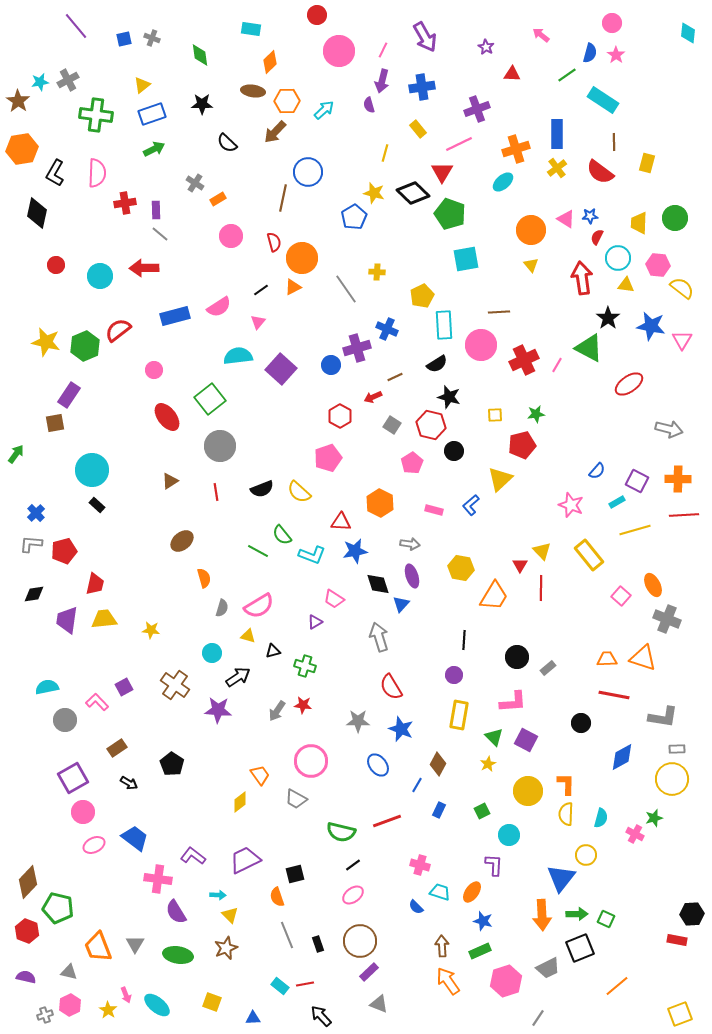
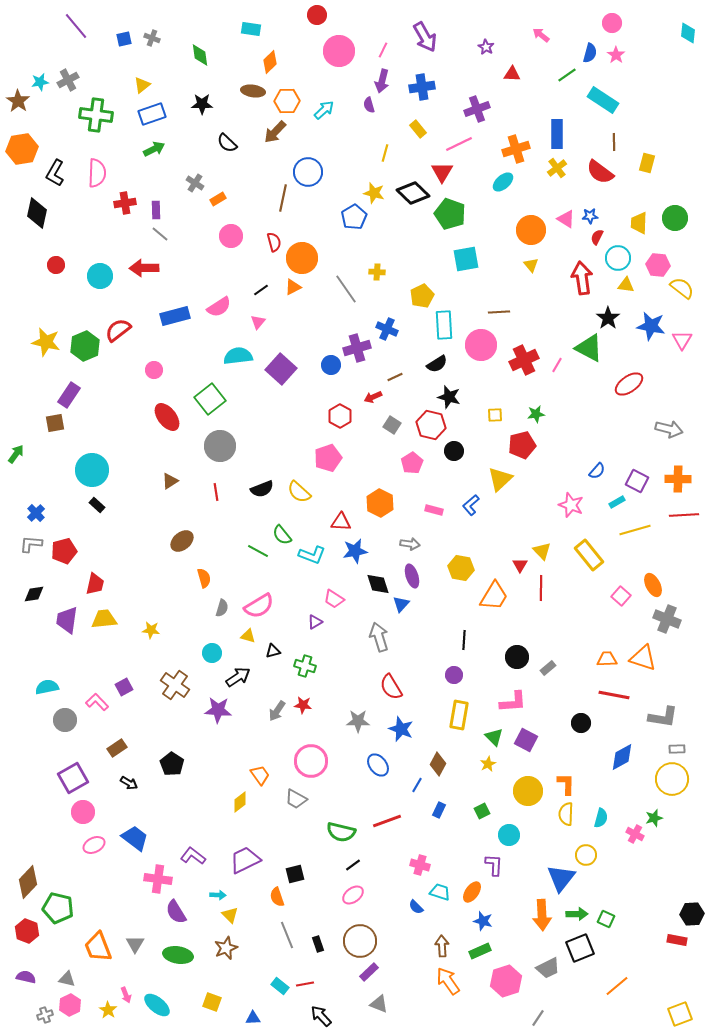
gray triangle at (69, 972): moved 2 px left, 7 px down
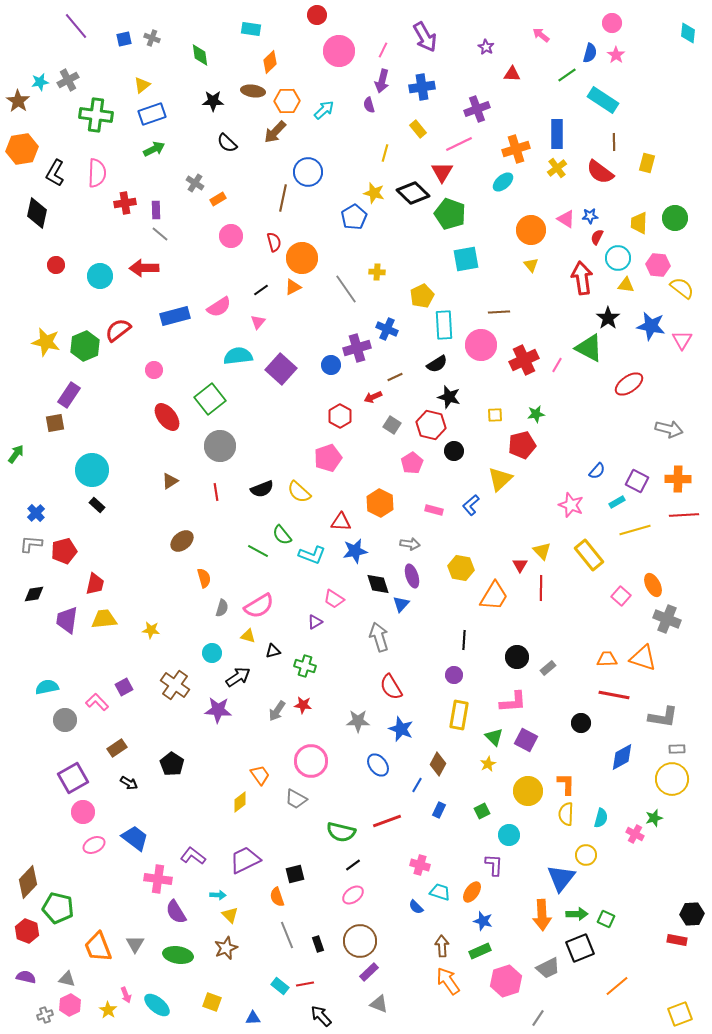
black star at (202, 104): moved 11 px right, 3 px up
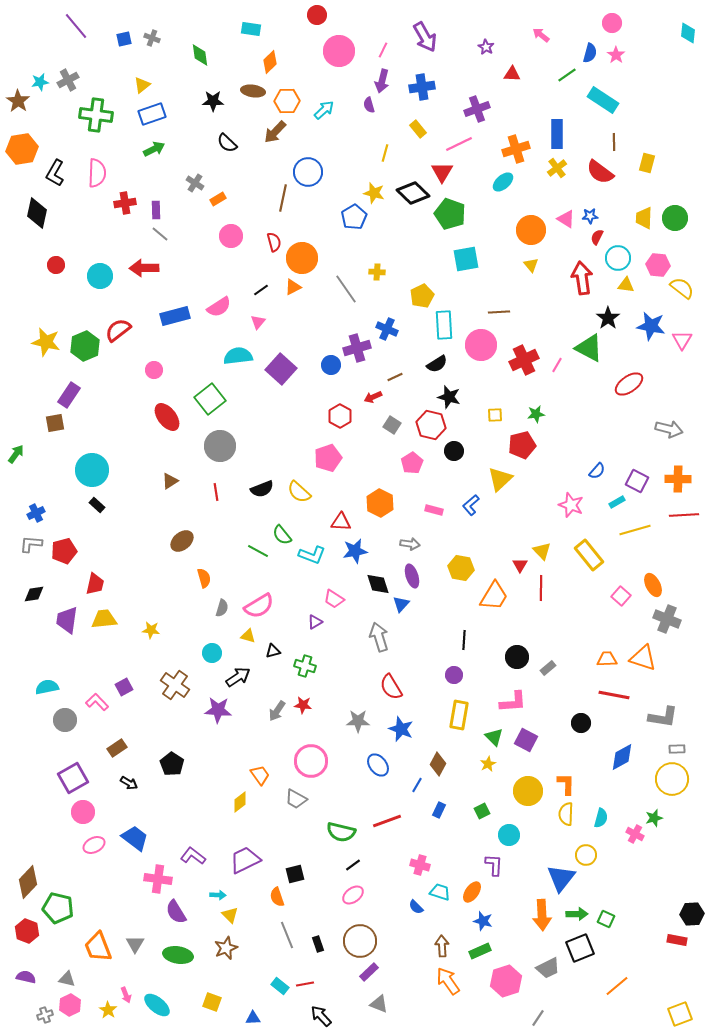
yellow trapezoid at (639, 223): moved 5 px right, 5 px up
blue cross at (36, 513): rotated 18 degrees clockwise
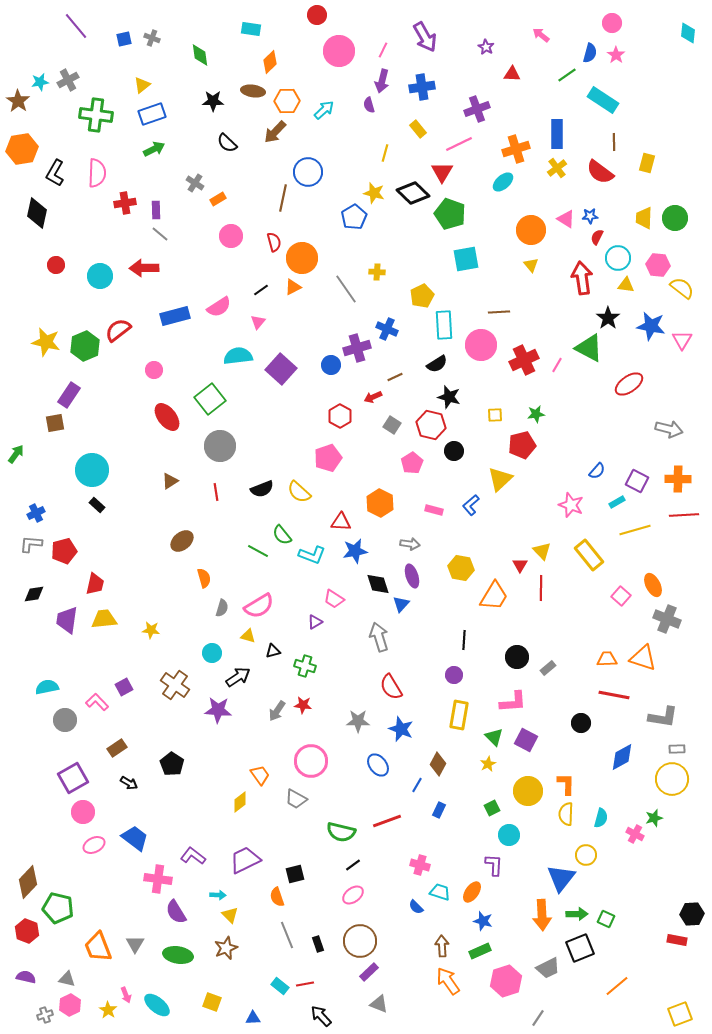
green square at (482, 811): moved 10 px right, 3 px up
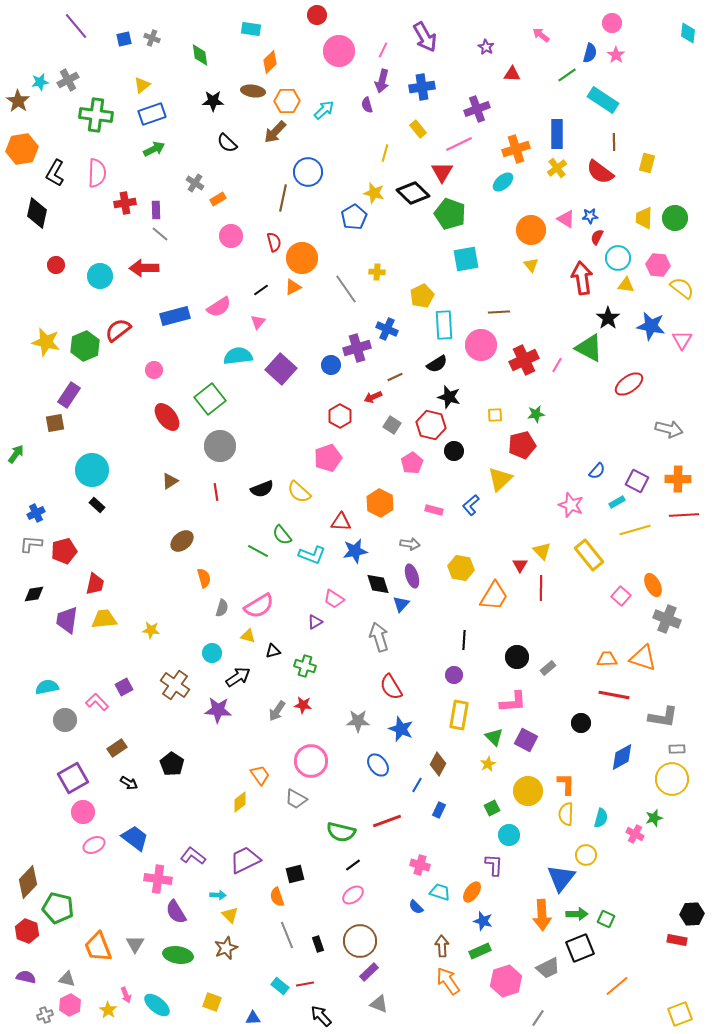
purple semicircle at (369, 105): moved 2 px left
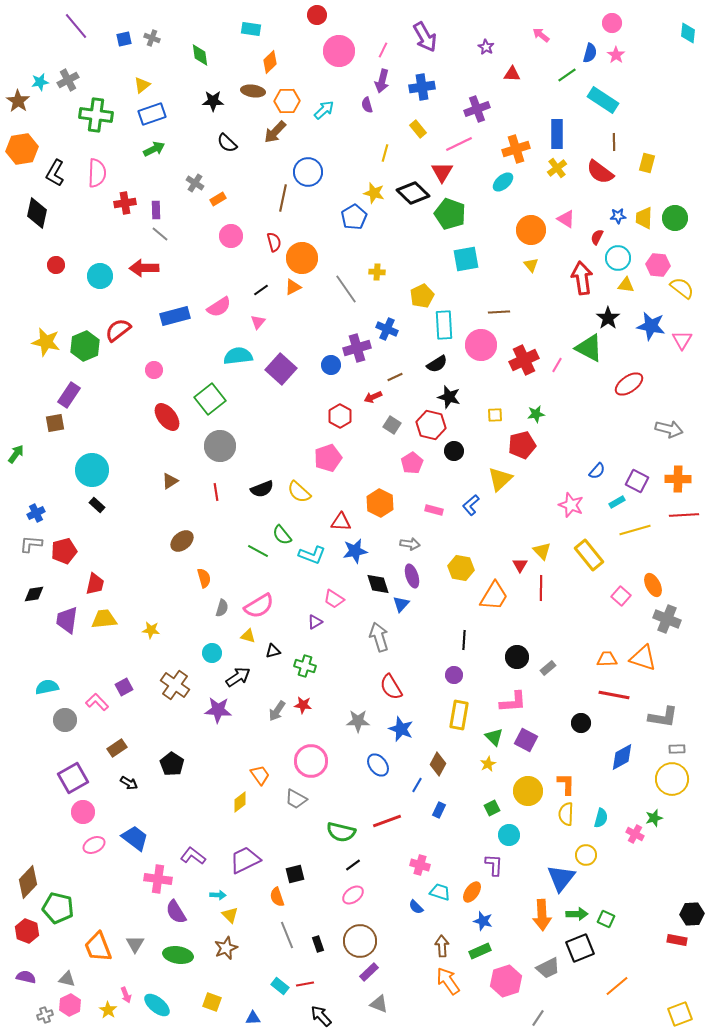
blue star at (590, 216): moved 28 px right
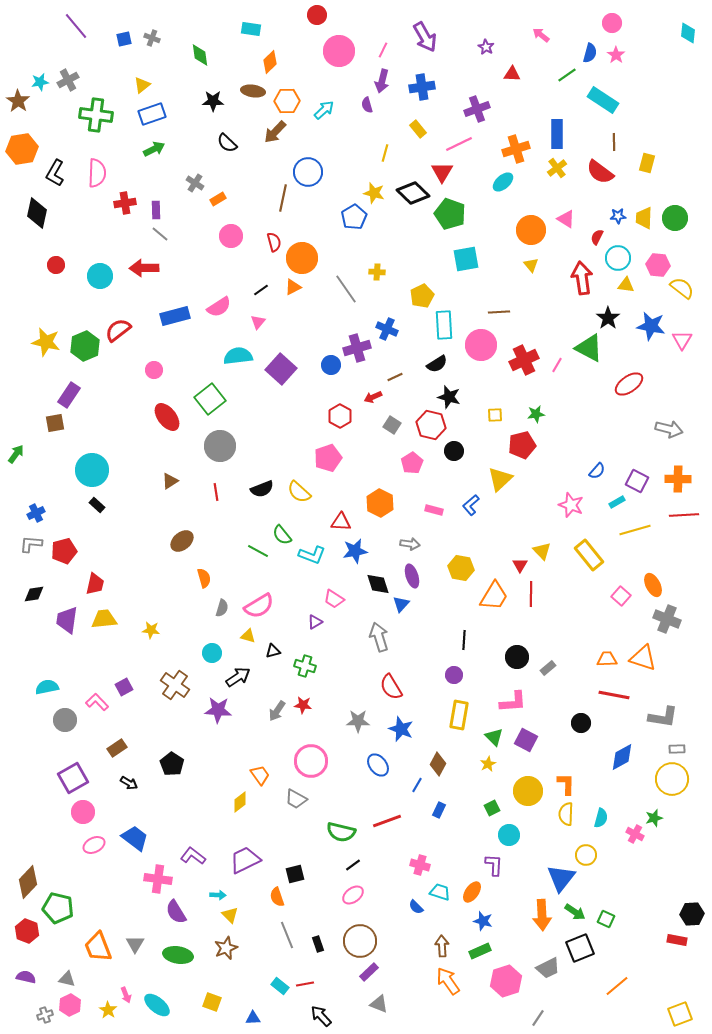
red line at (541, 588): moved 10 px left, 6 px down
green arrow at (577, 914): moved 2 px left, 2 px up; rotated 35 degrees clockwise
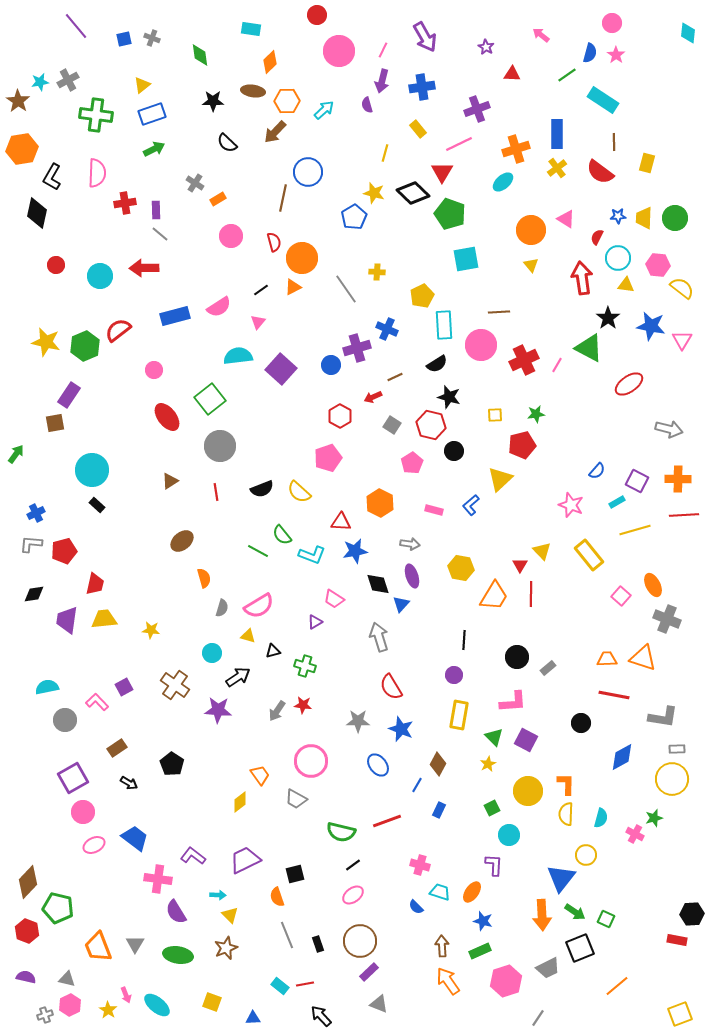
black L-shape at (55, 173): moved 3 px left, 4 px down
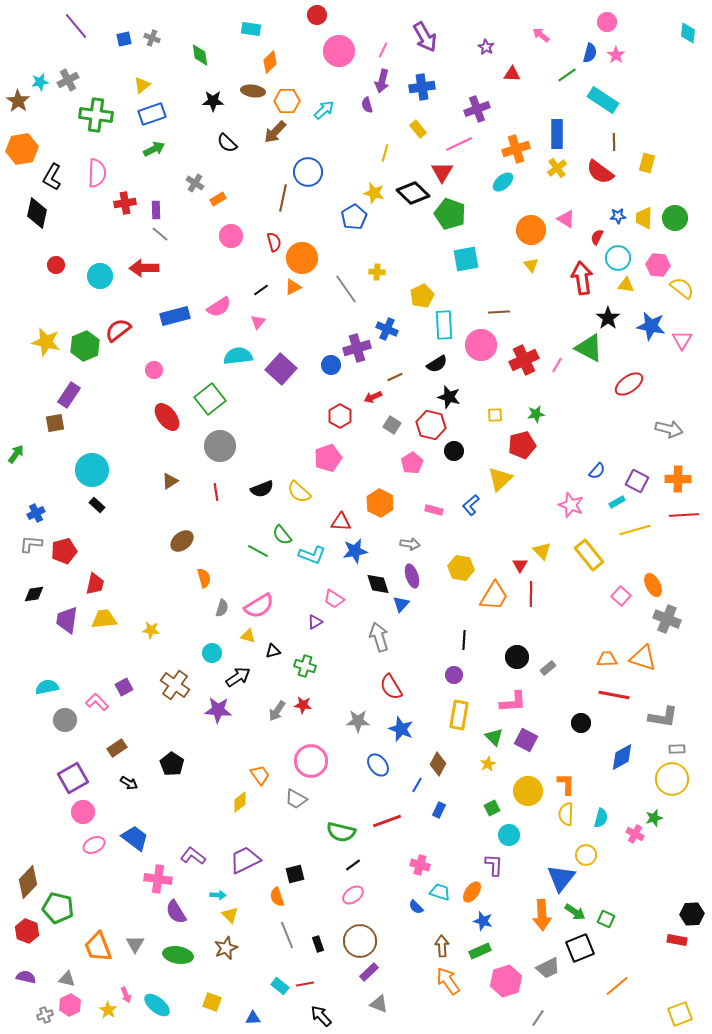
pink circle at (612, 23): moved 5 px left, 1 px up
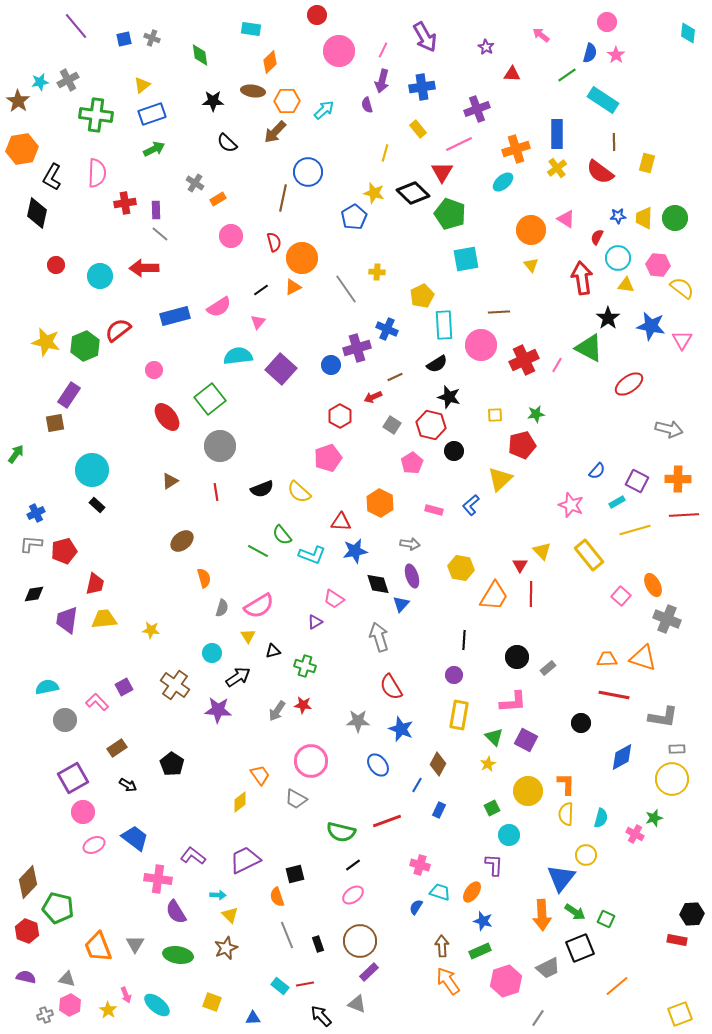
yellow triangle at (248, 636): rotated 42 degrees clockwise
black arrow at (129, 783): moved 1 px left, 2 px down
blue semicircle at (416, 907): rotated 77 degrees clockwise
gray triangle at (379, 1004): moved 22 px left
